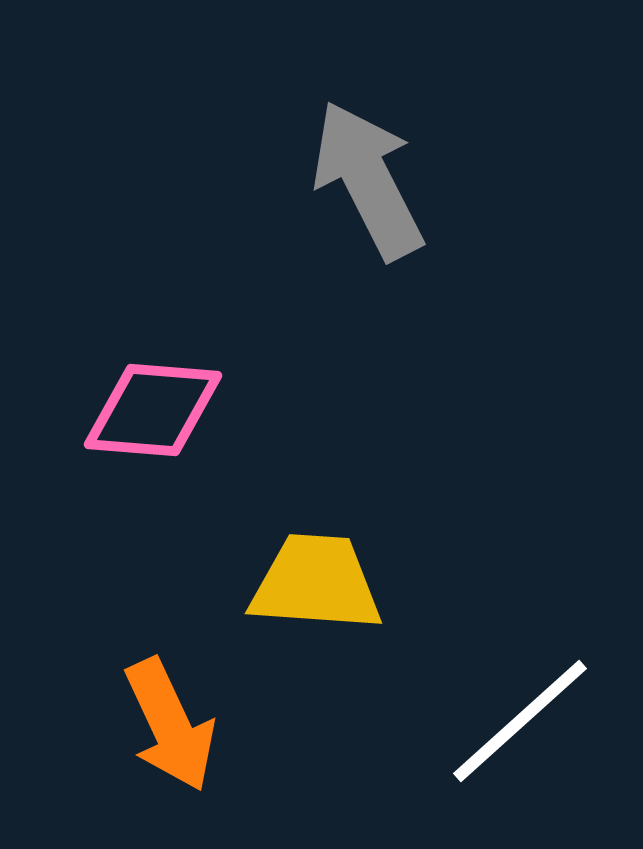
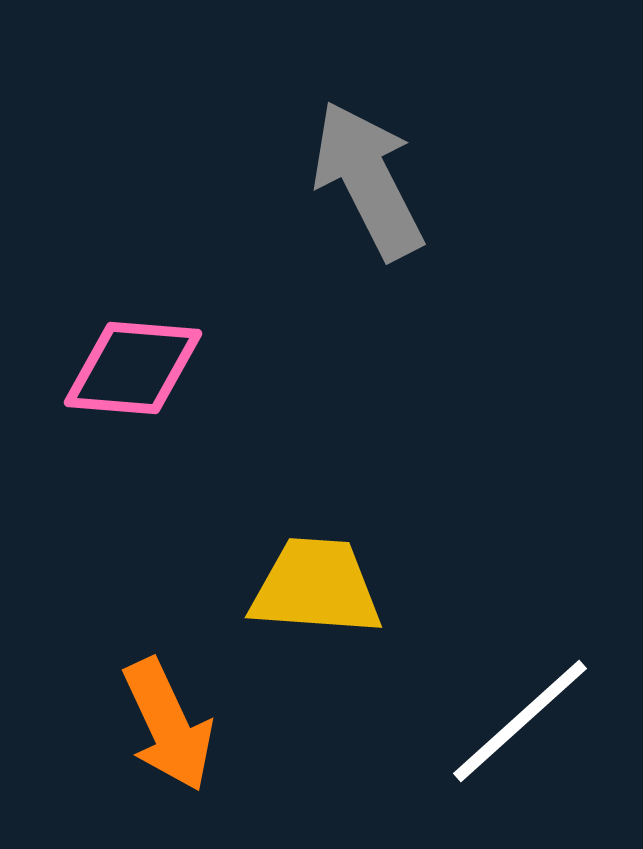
pink diamond: moved 20 px left, 42 px up
yellow trapezoid: moved 4 px down
orange arrow: moved 2 px left
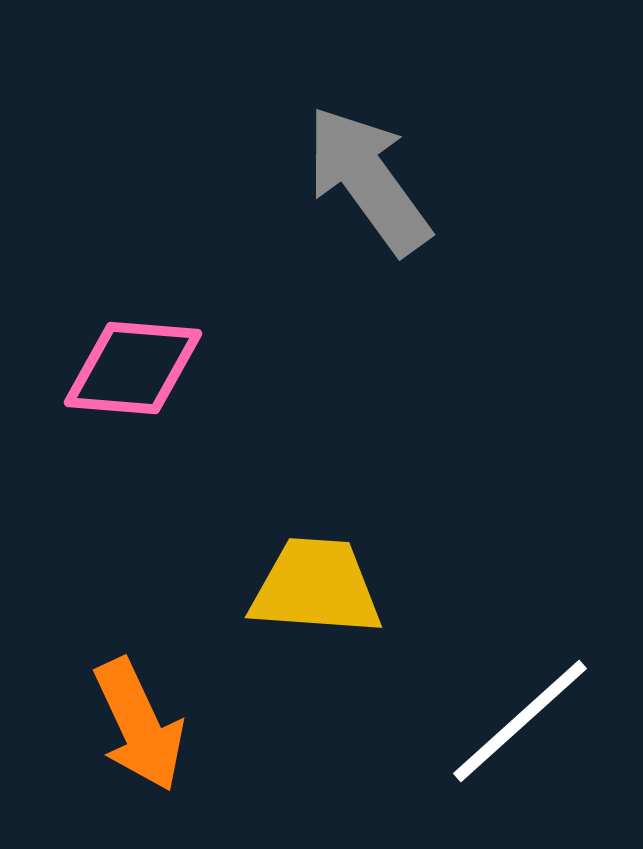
gray arrow: rotated 9 degrees counterclockwise
orange arrow: moved 29 px left
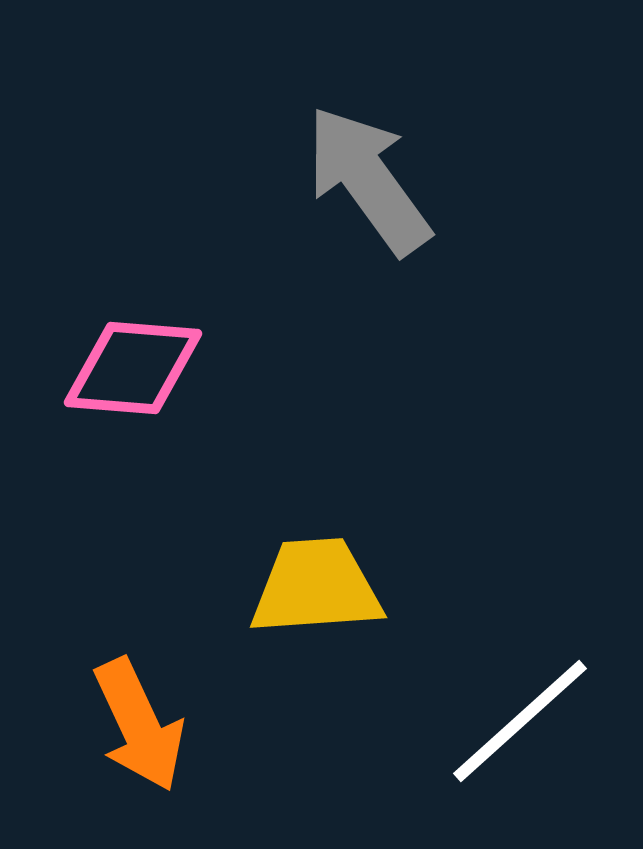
yellow trapezoid: rotated 8 degrees counterclockwise
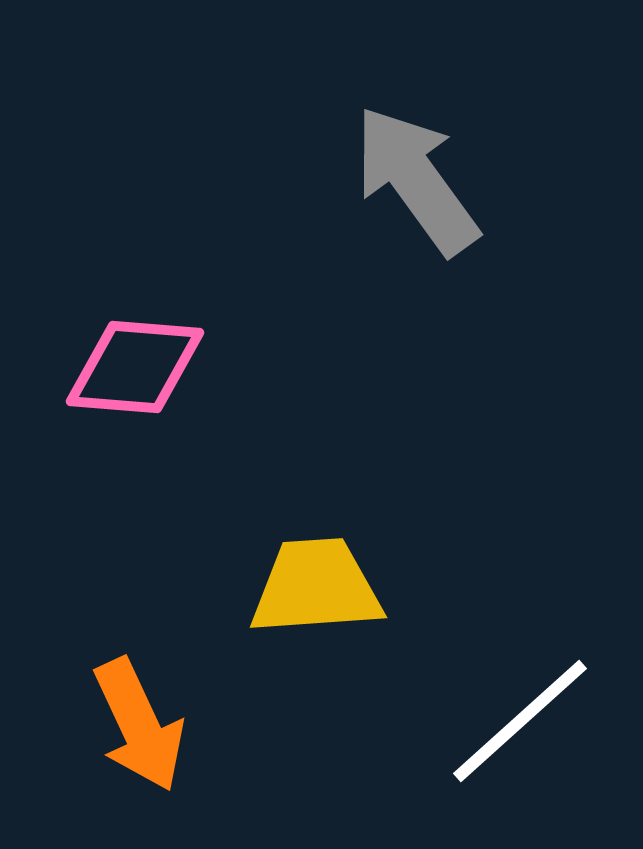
gray arrow: moved 48 px right
pink diamond: moved 2 px right, 1 px up
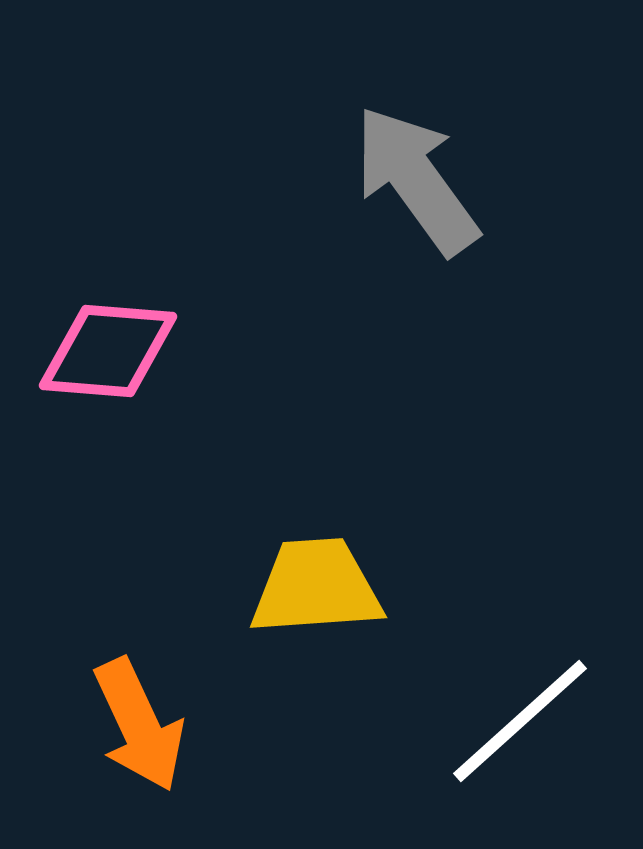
pink diamond: moved 27 px left, 16 px up
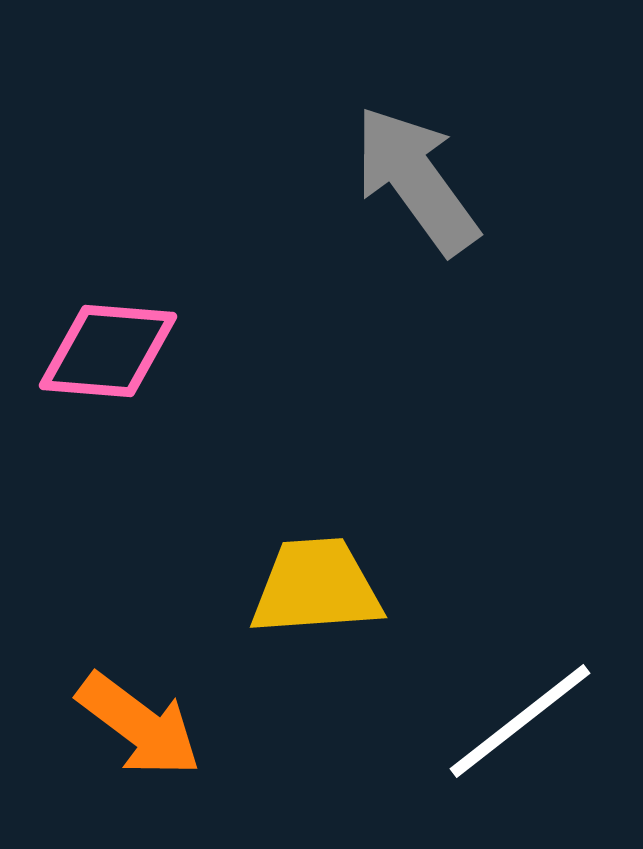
white line: rotated 4 degrees clockwise
orange arrow: rotated 28 degrees counterclockwise
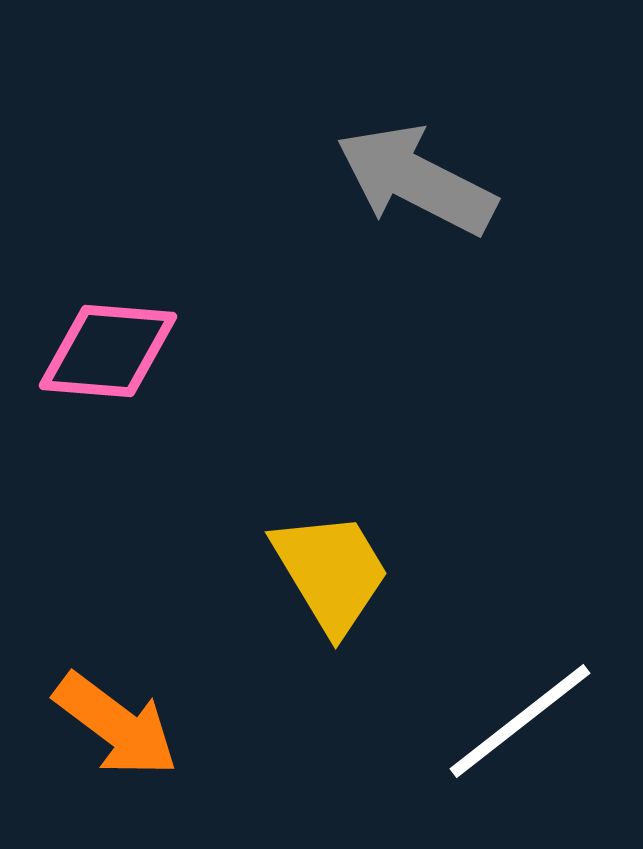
gray arrow: rotated 27 degrees counterclockwise
yellow trapezoid: moved 15 px right, 15 px up; rotated 63 degrees clockwise
orange arrow: moved 23 px left
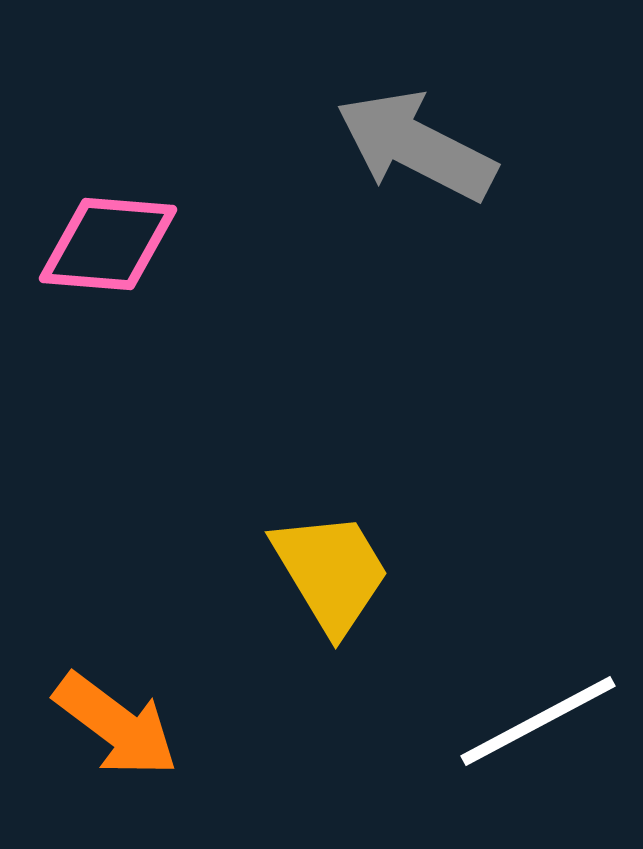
gray arrow: moved 34 px up
pink diamond: moved 107 px up
white line: moved 18 px right; rotated 10 degrees clockwise
